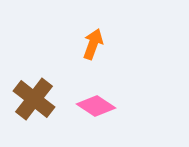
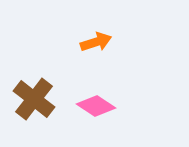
orange arrow: moved 3 px right, 2 px up; rotated 52 degrees clockwise
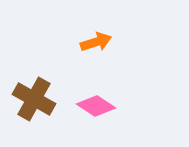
brown cross: rotated 9 degrees counterclockwise
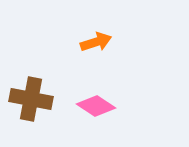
brown cross: moved 3 px left; rotated 18 degrees counterclockwise
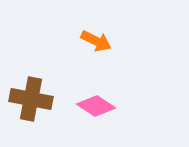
orange arrow: moved 1 px up; rotated 44 degrees clockwise
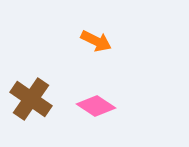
brown cross: rotated 24 degrees clockwise
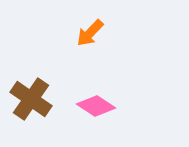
orange arrow: moved 6 px left, 8 px up; rotated 108 degrees clockwise
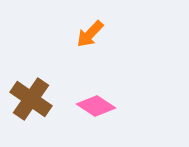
orange arrow: moved 1 px down
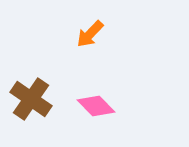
pink diamond: rotated 12 degrees clockwise
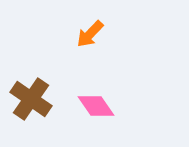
pink diamond: rotated 9 degrees clockwise
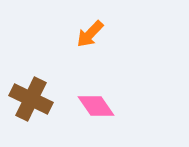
brown cross: rotated 9 degrees counterclockwise
